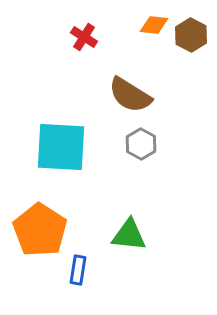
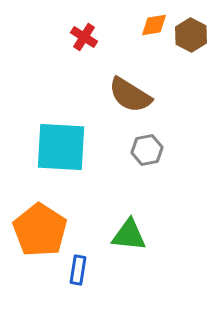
orange diamond: rotated 16 degrees counterclockwise
gray hexagon: moved 6 px right, 6 px down; rotated 20 degrees clockwise
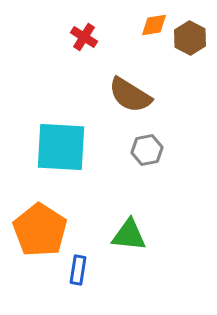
brown hexagon: moved 1 px left, 3 px down
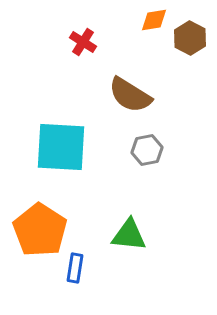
orange diamond: moved 5 px up
red cross: moved 1 px left, 5 px down
blue rectangle: moved 3 px left, 2 px up
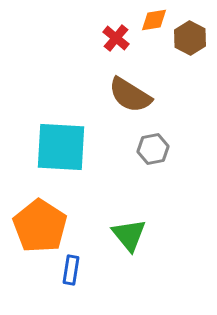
red cross: moved 33 px right, 4 px up; rotated 8 degrees clockwise
gray hexagon: moved 6 px right, 1 px up
orange pentagon: moved 4 px up
green triangle: rotated 45 degrees clockwise
blue rectangle: moved 4 px left, 2 px down
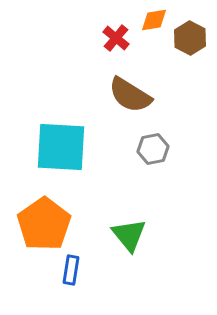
orange pentagon: moved 4 px right, 2 px up; rotated 4 degrees clockwise
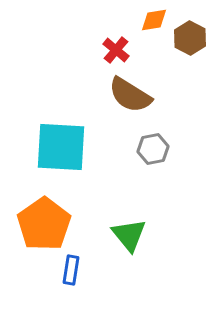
red cross: moved 12 px down
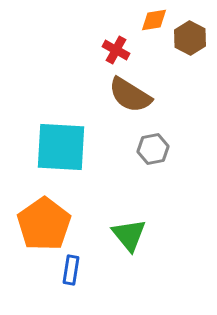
red cross: rotated 12 degrees counterclockwise
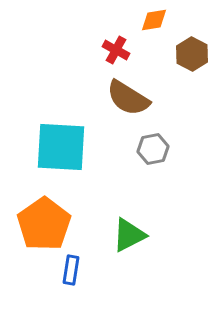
brown hexagon: moved 2 px right, 16 px down
brown semicircle: moved 2 px left, 3 px down
green triangle: rotated 42 degrees clockwise
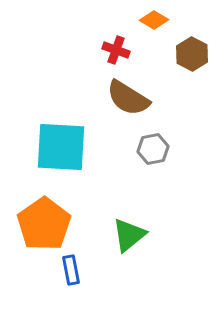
orange diamond: rotated 40 degrees clockwise
red cross: rotated 8 degrees counterclockwise
green triangle: rotated 12 degrees counterclockwise
blue rectangle: rotated 20 degrees counterclockwise
